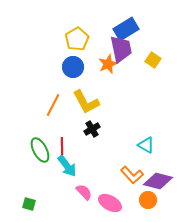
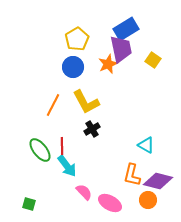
green ellipse: rotated 10 degrees counterclockwise
orange L-shape: rotated 55 degrees clockwise
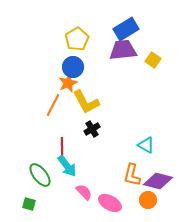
purple trapezoid: moved 2 px right, 1 px down; rotated 84 degrees counterclockwise
orange star: moved 40 px left, 19 px down
green ellipse: moved 25 px down
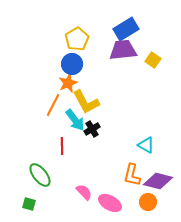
blue circle: moved 1 px left, 3 px up
cyan arrow: moved 8 px right, 46 px up
orange circle: moved 2 px down
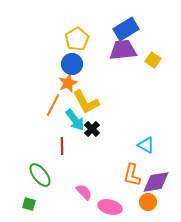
black cross: rotated 14 degrees counterclockwise
purple diamond: moved 2 px left, 1 px down; rotated 24 degrees counterclockwise
pink ellipse: moved 4 px down; rotated 15 degrees counterclockwise
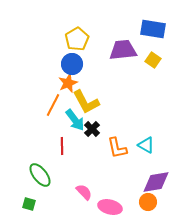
blue rectangle: moved 27 px right; rotated 40 degrees clockwise
orange L-shape: moved 15 px left, 27 px up; rotated 25 degrees counterclockwise
